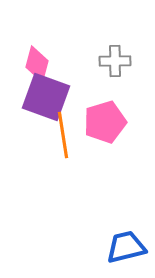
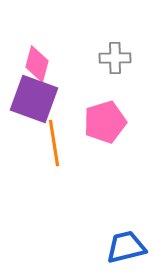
gray cross: moved 3 px up
purple square: moved 12 px left, 2 px down
orange line: moved 9 px left, 8 px down
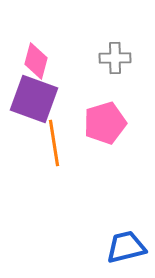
pink diamond: moved 1 px left, 3 px up
pink pentagon: moved 1 px down
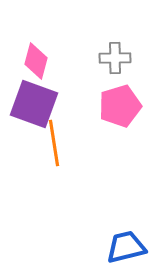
purple square: moved 5 px down
pink pentagon: moved 15 px right, 17 px up
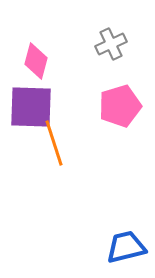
gray cross: moved 4 px left, 14 px up; rotated 24 degrees counterclockwise
purple square: moved 3 px left, 3 px down; rotated 18 degrees counterclockwise
orange line: rotated 9 degrees counterclockwise
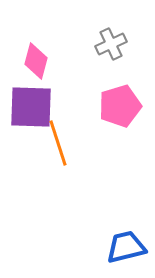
orange line: moved 4 px right
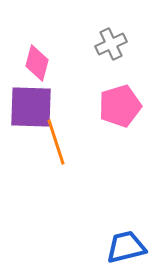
pink diamond: moved 1 px right, 2 px down
orange line: moved 2 px left, 1 px up
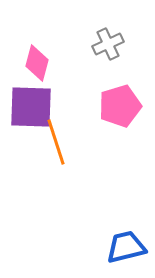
gray cross: moved 3 px left
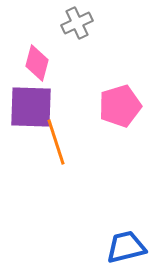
gray cross: moved 31 px left, 21 px up
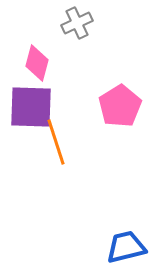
pink pentagon: rotated 15 degrees counterclockwise
